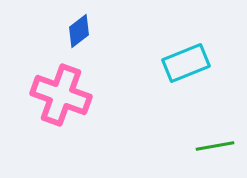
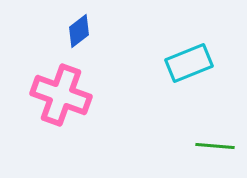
cyan rectangle: moved 3 px right
green line: rotated 15 degrees clockwise
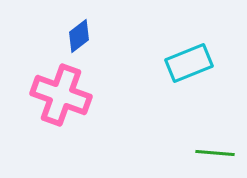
blue diamond: moved 5 px down
green line: moved 7 px down
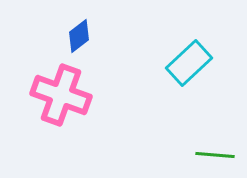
cyan rectangle: rotated 21 degrees counterclockwise
green line: moved 2 px down
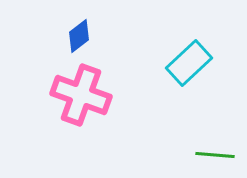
pink cross: moved 20 px right
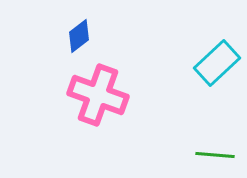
cyan rectangle: moved 28 px right
pink cross: moved 17 px right
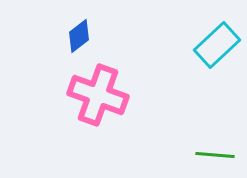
cyan rectangle: moved 18 px up
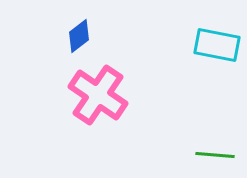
cyan rectangle: rotated 54 degrees clockwise
pink cross: rotated 14 degrees clockwise
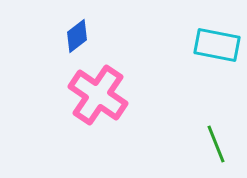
blue diamond: moved 2 px left
green line: moved 1 px right, 11 px up; rotated 63 degrees clockwise
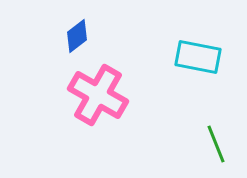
cyan rectangle: moved 19 px left, 12 px down
pink cross: rotated 4 degrees counterclockwise
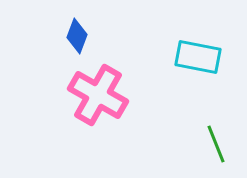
blue diamond: rotated 32 degrees counterclockwise
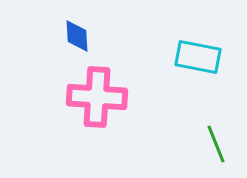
blue diamond: rotated 24 degrees counterclockwise
pink cross: moved 1 px left, 2 px down; rotated 26 degrees counterclockwise
